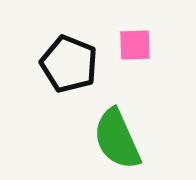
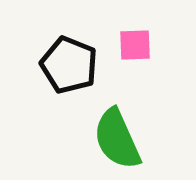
black pentagon: moved 1 px down
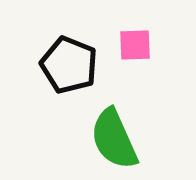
green semicircle: moved 3 px left
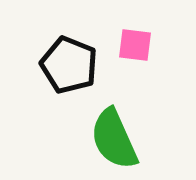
pink square: rotated 9 degrees clockwise
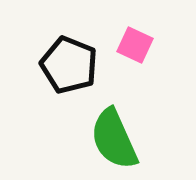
pink square: rotated 18 degrees clockwise
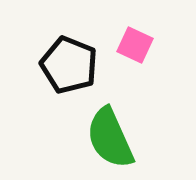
green semicircle: moved 4 px left, 1 px up
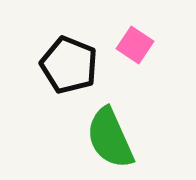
pink square: rotated 9 degrees clockwise
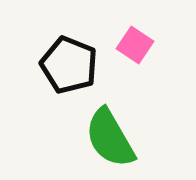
green semicircle: rotated 6 degrees counterclockwise
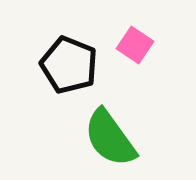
green semicircle: rotated 6 degrees counterclockwise
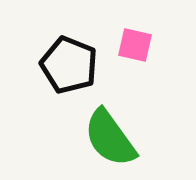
pink square: rotated 21 degrees counterclockwise
